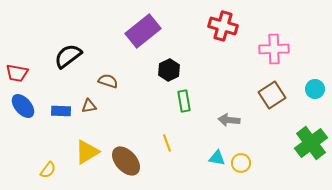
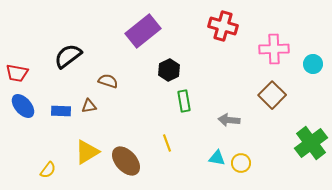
cyan circle: moved 2 px left, 25 px up
brown square: rotated 12 degrees counterclockwise
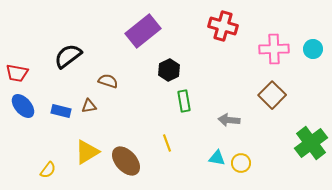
cyan circle: moved 15 px up
blue rectangle: rotated 12 degrees clockwise
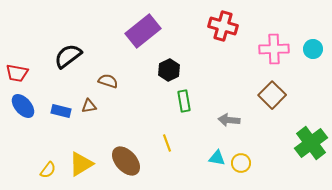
yellow triangle: moved 6 px left, 12 px down
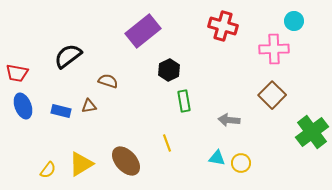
cyan circle: moved 19 px left, 28 px up
blue ellipse: rotated 20 degrees clockwise
green cross: moved 1 px right, 11 px up
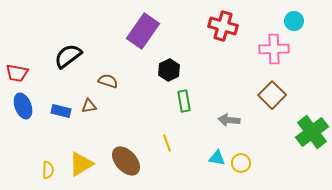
purple rectangle: rotated 16 degrees counterclockwise
yellow semicircle: rotated 36 degrees counterclockwise
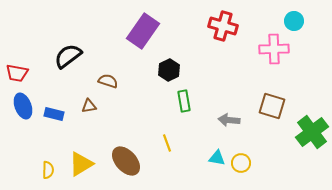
brown square: moved 11 px down; rotated 28 degrees counterclockwise
blue rectangle: moved 7 px left, 3 px down
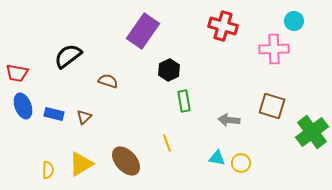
brown triangle: moved 5 px left, 11 px down; rotated 35 degrees counterclockwise
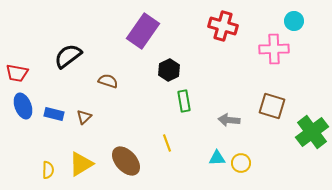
cyan triangle: rotated 12 degrees counterclockwise
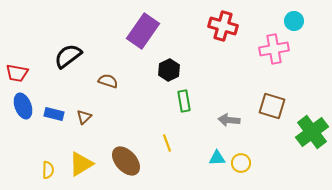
pink cross: rotated 8 degrees counterclockwise
